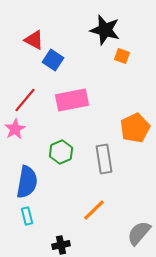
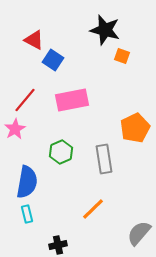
orange line: moved 1 px left, 1 px up
cyan rectangle: moved 2 px up
black cross: moved 3 px left
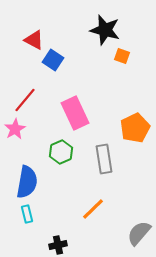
pink rectangle: moved 3 px right, 13 px down; rotated 76 degrees clockwise
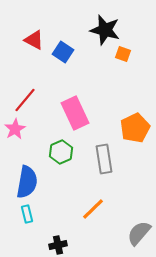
orange square: moved 1 px right, 2 px up
blue square: moved 10 px right, 8 px up
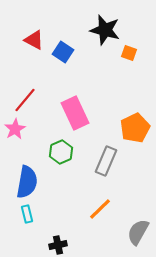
orange square: moved 6 px right, 1 px up
gray rectangle: moved 2 px right, 2 px down; rotated 32 degrees clockwise
orange line: moved 7 px right
gray semicircle: moved 1 px left, 1 px up; rotated 12 degrees counterclockwise
